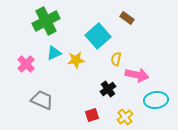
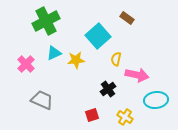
yellow cross: rotated 21 degrees counterclockwise
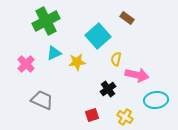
yellow star: moved 1 px right, 2 px down
